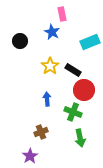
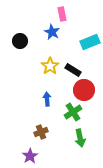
green cross: rotated 36 degrees clockwise
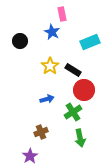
blue arrow: rotated 80 degrees clockwise
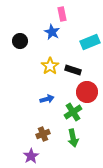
black rectangle: rotated 14 degrees counterclockwise
red circle: moved 3 px right, 2 px down
brown cross: moved 2 px right, 2 px down
green arrow: moved 7 px left
purple star: moved 1 px right
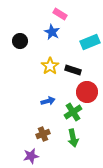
pink rectangle: moved 2 px left; rotated 48 degrees counterclockwise
blue arrow: moved 1 px right, 2 px down
purple star: rotated 21 degrees clockwise
